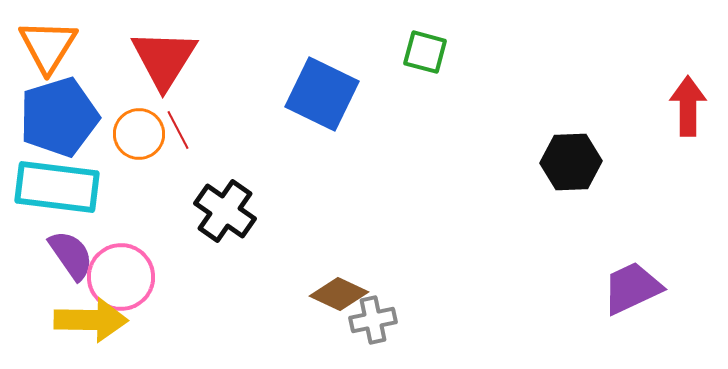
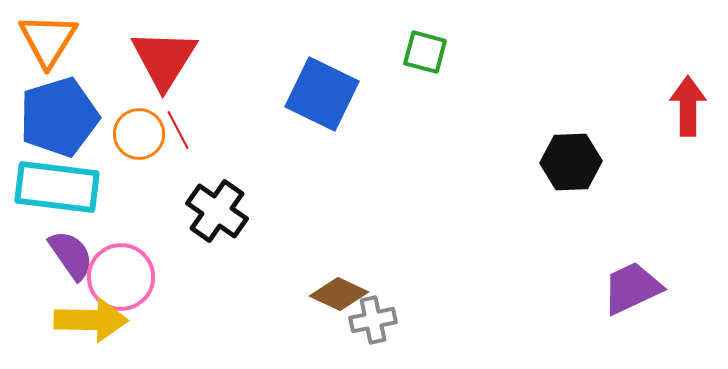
orange triangle: moved 6 px up
black cross: moved 8 px left
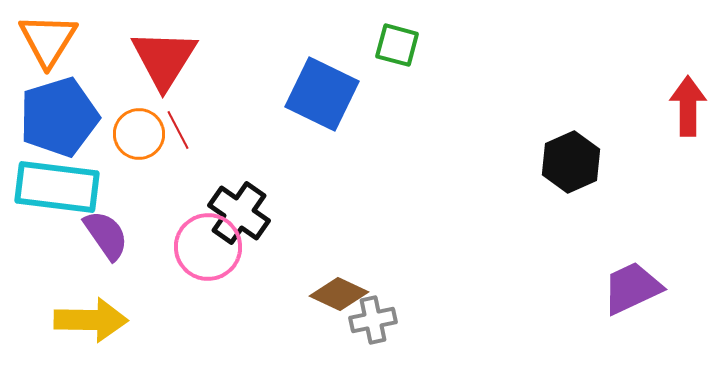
green square: moved 28 px left, 7 px up
black hexagon: rotated 22 degrees counterclockwise
black cross: moved 22 px right, 2 px down
purple semicircle: moved 35 px right, 20 px up
pink circle: moved 87 px right, 30 px up
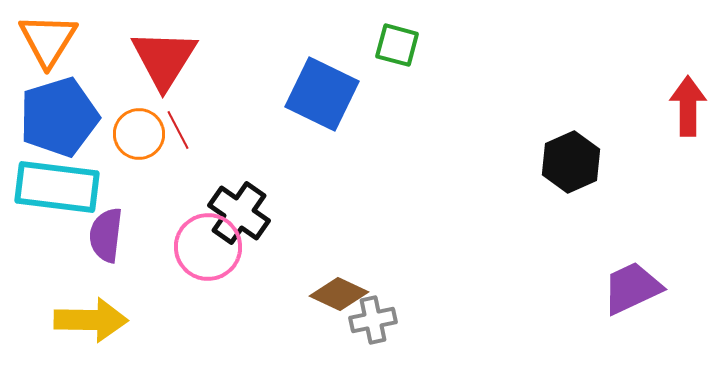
purple semicircle: rotated 138 degrees counterclockwise
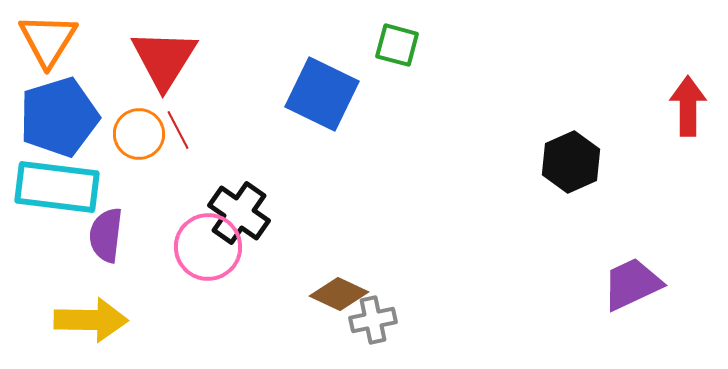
purple trapezoid: moved 4 px up
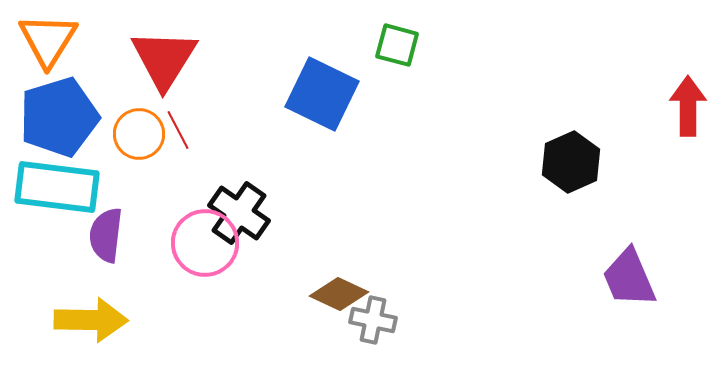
pink circle: moved 3 px left, 4 px up
purple trapezoid: moved 3 px left, 6 px up; rotated 88 degrees counterclockwise
gray cross: rotated 24 degrees clockwise
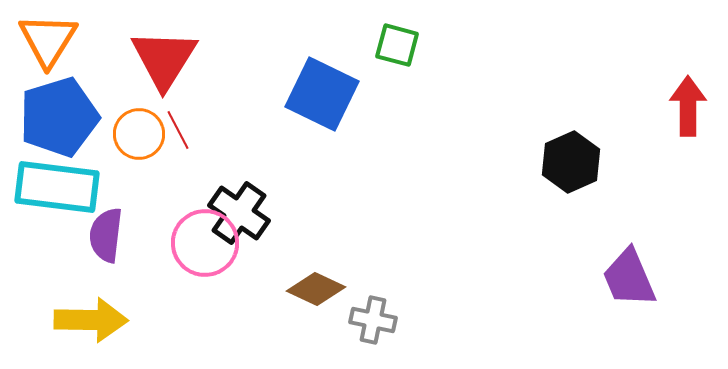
brown diamond: moved 23 px left, 5 px up
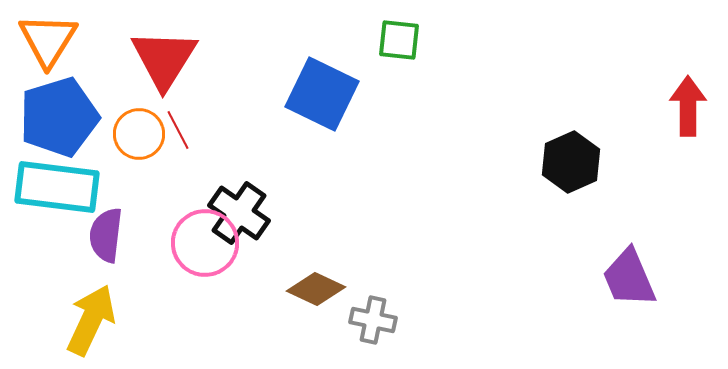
green square: moved 2 px right, 5 px up; rotated 9 degrees counterclockwise
yellow arrow: rotated 66 degrees counterclockwise
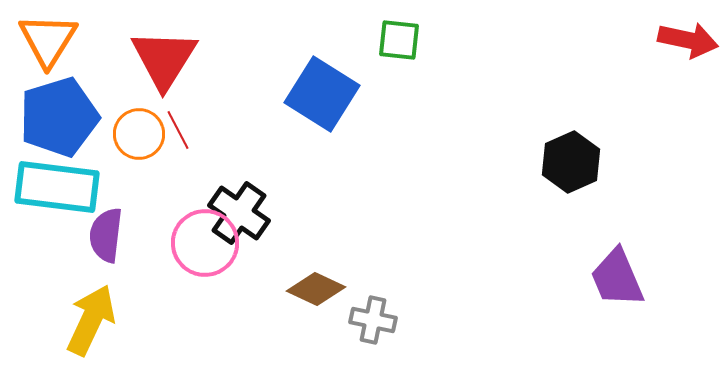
blue square: rotated 6 degrees clockwise
red arrow: moved 66 px up; rotated 102 degrees clockwise
purple trapezoid: moved 12 px left
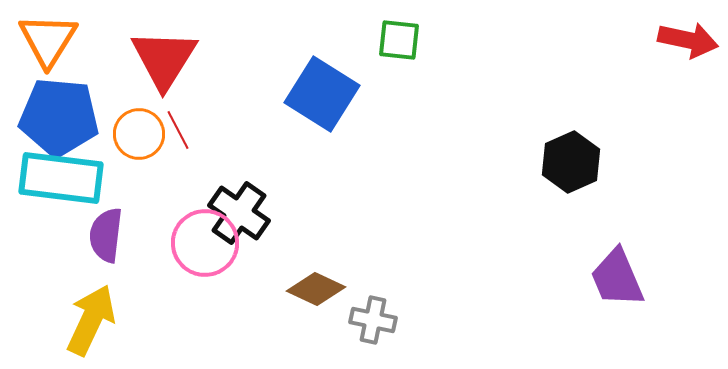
blue pentagon: rotated 22 degrees clockwise
cyan rectangle: moved 4 px right, 9 px up
